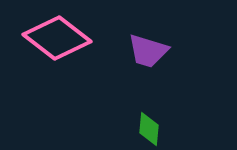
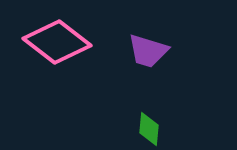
pink diamond: moved 4 px down
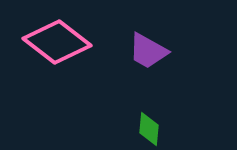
purple trapezoid: rotated 12 degrees clockwise
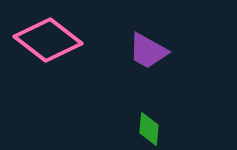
pink diamond: moved 9 px left, 2 px up
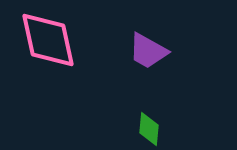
pink diamond: rotated 40 degrees clockwise
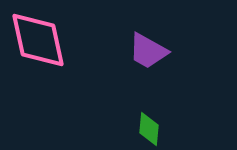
pink diamond: moved 10 px left
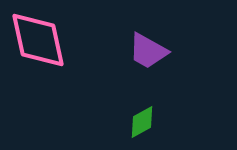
green diamond: moved 7 px left, 7 px up; rotated 56 degrees clockwise
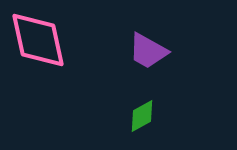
green diamond: moved 6 px up
